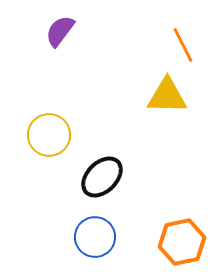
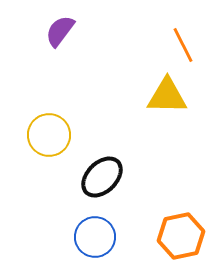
orange hexagon: moved 1 px left, 6 px up
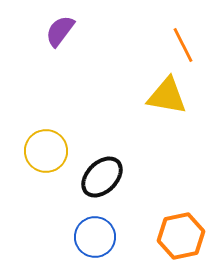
yellow triangle: rotated 9 degrees clockwise
yellow circle: moved 3 px left, 16 px down
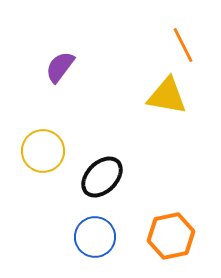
purple semicircle: moved 36 px down
yellow circle: moved 3 px left
orange hexagon: moved 10 px left
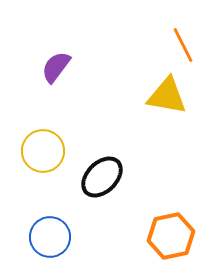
purple semicircle: moved 4 px left
blue circle: moved 45 px left
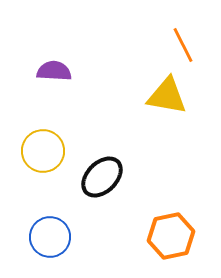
purple semicircle: moved 2 px left, 4 px down; rotated 56 degrees clockwise
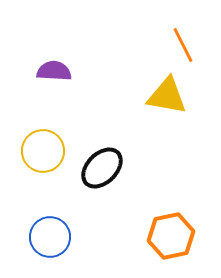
black ellipse: moved 9 px up
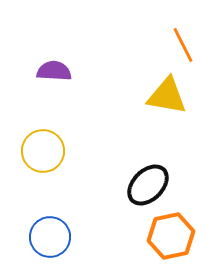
black ellipse: moved 46 px right, 17 px down
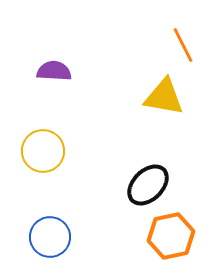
yellow triangle: moved 3 px left, 1 px down
